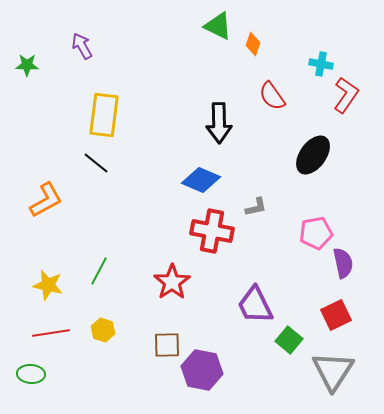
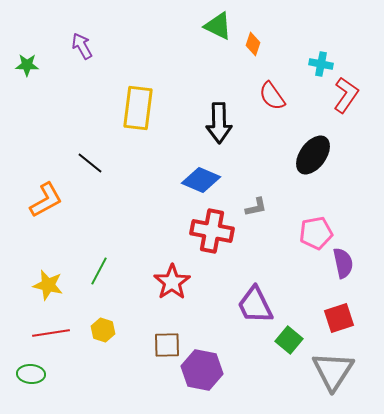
yellow rectangle: moved 34 px right, 7 px up
black line: moved 6 px left
red square: moved 3 px right, 3 px down; rotated 8 degrees clockwise
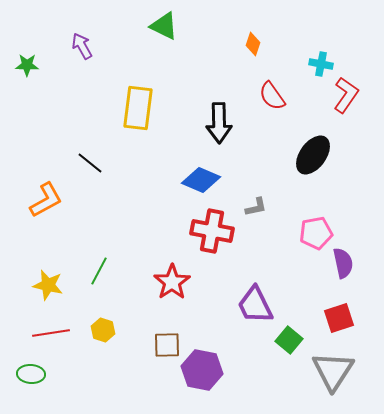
green triangle: moved 54 px left
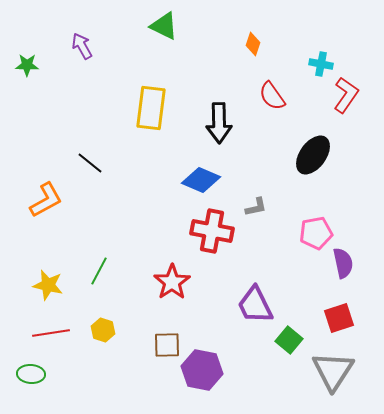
yellow rectangle: moved 13 px right
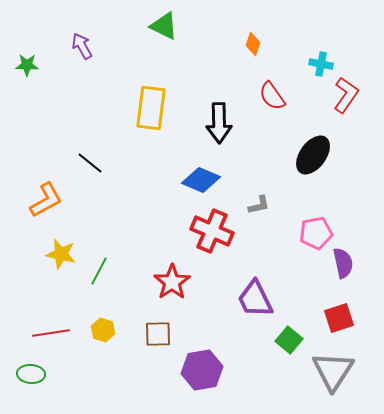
gray L-shape: moved 3 px right, 2 px up
red cross: rotated 12 degrees clockwise
yellow star: moved 13 px right, 31 px up
purple trapezoid: moved 6 px up
brown square: moved 9 px left, 11 px up
purple hexagon: rotated 21 degrees counterclockwise
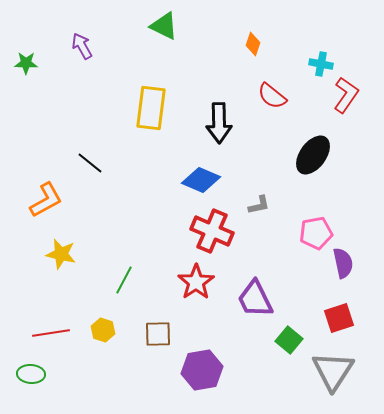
green star: moved 1 px left, 2 px up
red semicircle: rotated 16 degrees counterclockwise
green line: moved 25 px right, 9 px down
red star: moved 24 px right
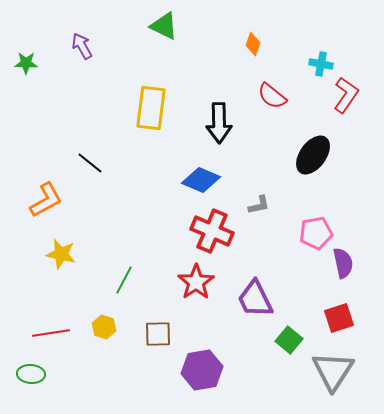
yellow hexagon: moved 1 px right, 3 px up
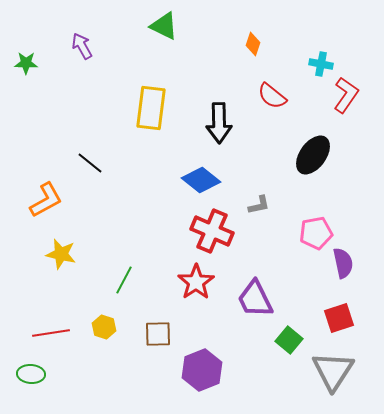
blue diamond: rotated 15 degrees clockwise
purple hexagon: rotated 12 degrees counterclockwise
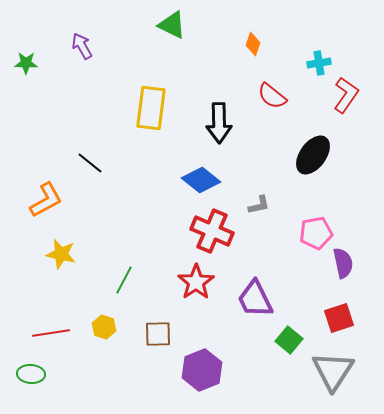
green triangle: moved 8 px right, 1 px up
cyan cross: moved 2 px left, 1 px up; rotated 20 degrees counterclockwise
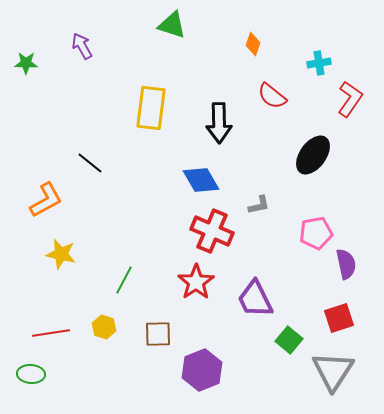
green triangle: rotated 8 degrees counterclockwise
red L-shape: moved 4 px right, 4 px down
blue diamond: rotated 21 degrees clockwise
purple semicircle: moved 3 px right, 1 px down
